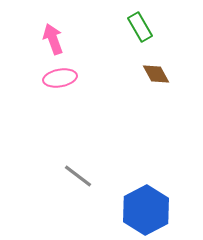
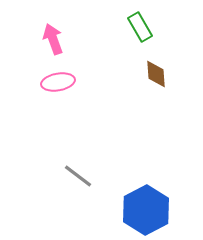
brown diamond: rotated 24 degrees clockwise
pink ellipse: moved 2 px left, 4 px down
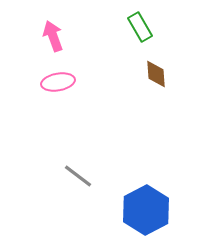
pink arrow: moved 3 px up
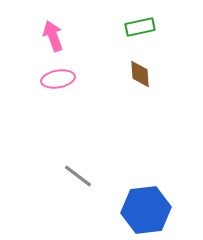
green rectangle: rotated 72 degrees counterclockwise
brown diamond: moved 16 px left
pink ellipse: moved 3 px up
blue hexagon: rotated 21 degrees clockwise
